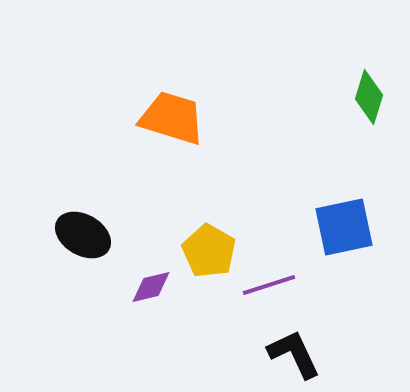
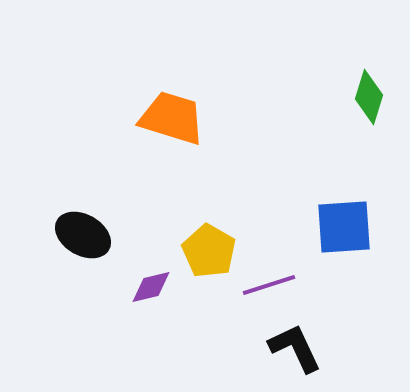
blue square: rotated 8 degrees clockwise
black L-shape: moved 1 px right, 6 px up
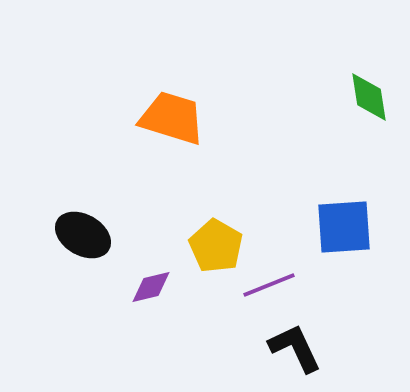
green diamond: rotated 26 degrees counterclockwise
yellow pentagon: moved 7 px right, 5 px up
purple line: rotated 4 degrees counterclockwise
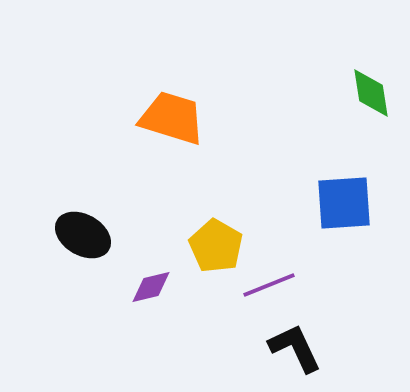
green diamond: moved 2 px right, 4 px up
blue square: moved 24 px up
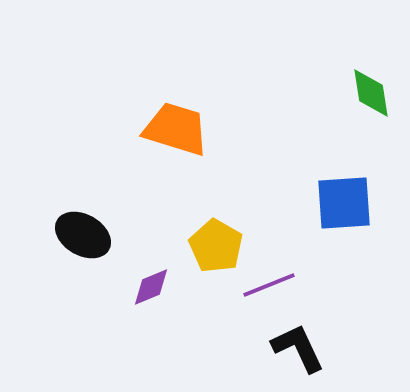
orange trapezoid: moved 4 px right, 11 px down
purple diamond: rotated 9 degrees counterclockwise
black L-shape: moved 3 px right
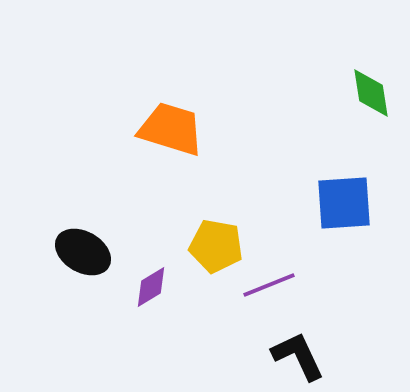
orange trapezoid: moved 5 px left
black ellipse: moved 17 px down
yellow pentagon: rotated 20 degrees counterclockwise
purple diamond: rotated 9 degrees counterclockwise
black L-shape: moved 8 px down
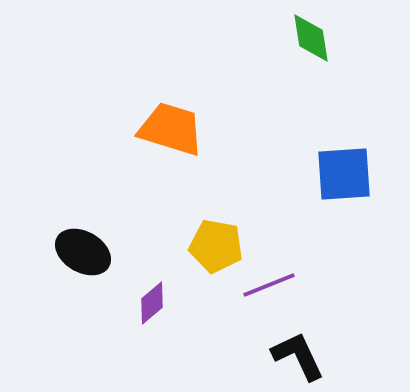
green diamond: moved 60 px left, 55 px up
blue square: moved 29 px up
purple diamond: moved 1 px right, 16 px down; rotated 9 degrees counterclockwise
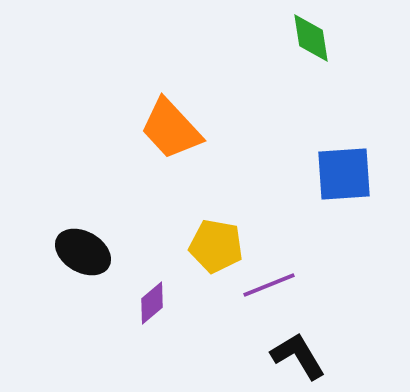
orange trapezoid: rotated 150 degrees counterclockwise
black L-shape: rotated 6 degrees counterclockwise
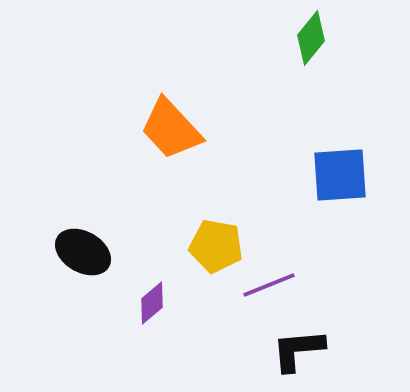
green diamond: rotated 48 degrees clockwise
blue square: moved 4 px left, 1 px down
black L-shape: moved 6 px up; rotated 64 degrees counterclockwise
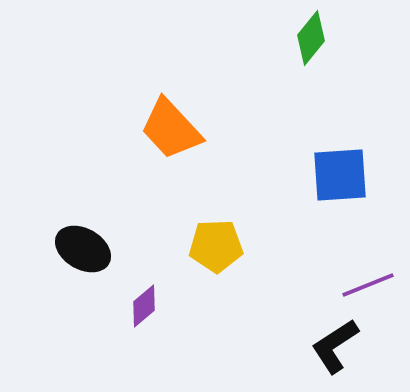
yellow pentagon: rotated 12 degrees counterclockwise
black ellipse: moved 3 px up
purple line: moved 99 px right
purple diamond: moved 8 px left, 3 px down
black L-shape: moved 37 px right, 4 px up; rotated 28 degrees counterclockwise
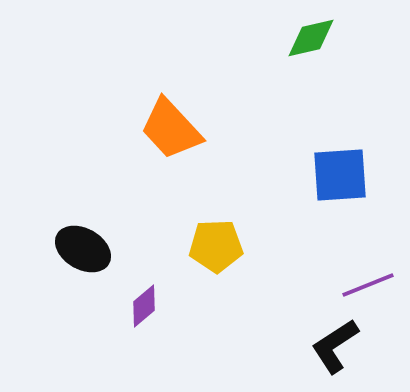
green diamond: rotated 38 degrees clockwise
